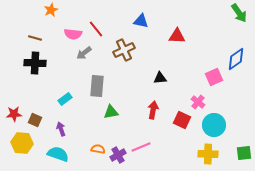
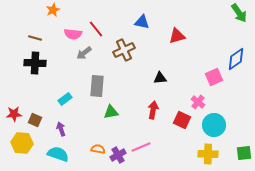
orange star: moved 2 px right
blue triangle: moved 1 px right, 1 px down
red triangle: rotated 18 degrees counterclockwise
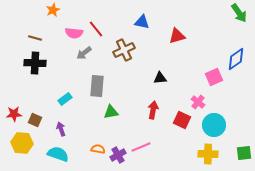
pink semicircle: moved 1 px right, 1 px up
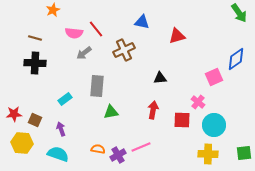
red square: rotated 24 degrees counterclockwise
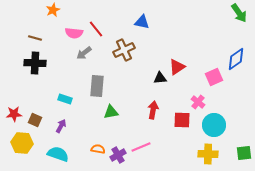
red triangle: moved 31 px down; rotated 18 degrees counterclockwise
cyan rectangle: rotated 56 degrees clockwise
purple arrow: moved 3 px up; rotated 48 degrees clockwise
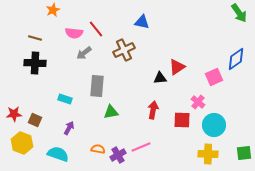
purple arrow: moved 8 px right, 2 px down
yellow hexagon: rotated 15 degrees clockwise
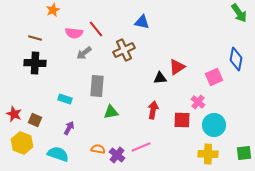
blue diamond: rotated 45 degrees counterclockwise
red star: rotated 28 degrees clockwise
purple cross: moved 1 px left; rotated 21 degrees counterclockwise
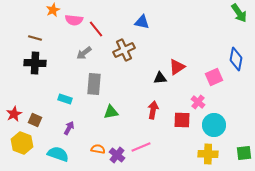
pink semicircle: moved 13 px up
gray rectangle: moved 3 px left, 2 px up
red star: rotated 21 degrees clockwise
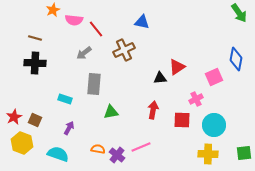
pink cross: moved 2 px left, 3 px up; rotated 24 degrees clockwise
red star: moved 3 px down
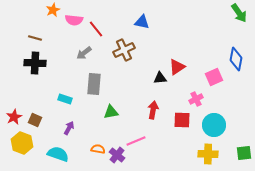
pink line: moved 5 px left, 6 px up
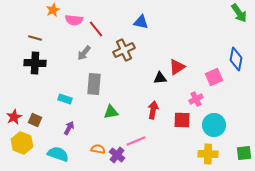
blue triangle: moved 1 px left
gray arrow: rotated 14 degrees counterclockwise
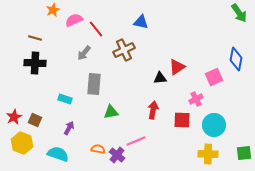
pink semicircle: rotated 150 degrees clockwise
